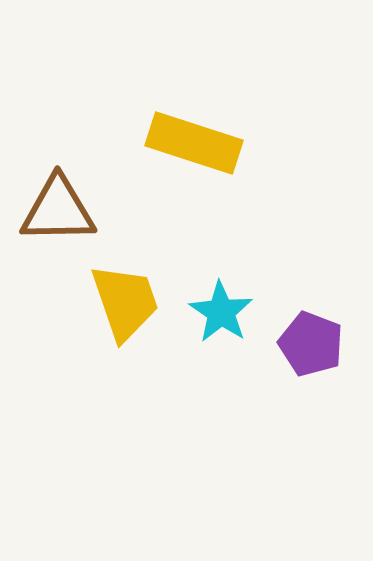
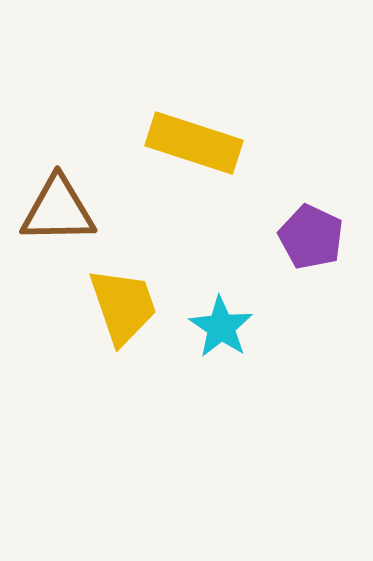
yellow trapezoid: moved 2 px left, 4 px down
cyan star: moved 15 px down
purple pentagon: moved 107 px up; rotated 4 degrees clockwise
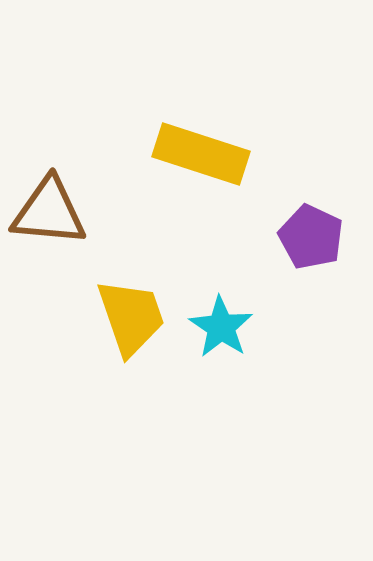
yellow rectangle: moved 7 px right, 11 px down
brown triangle: moved 9 px left, 2 px down; rotated 6 degrees clockwise
yellow trapezoid: moved 8 px right, 11 px down
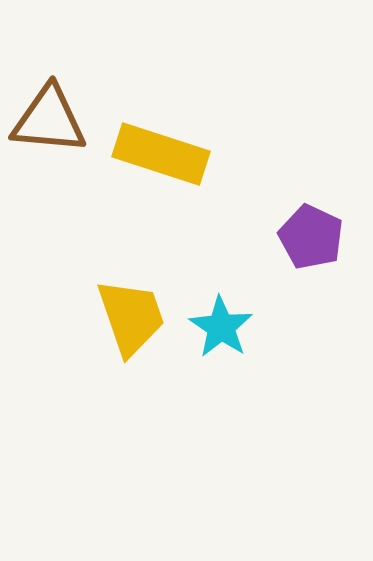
yellow rectangle: moved 40 px left
brown triangle: moved 92 px up
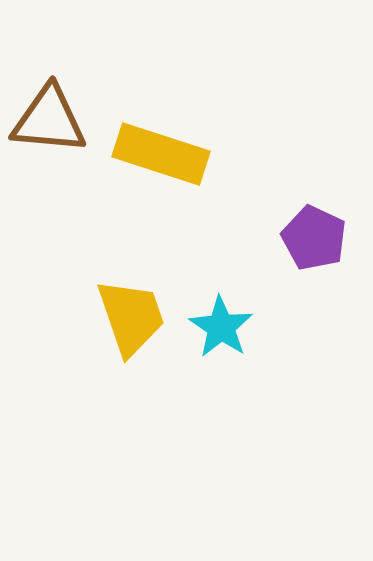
purple pentagon: moved 3 px right, 1 px down
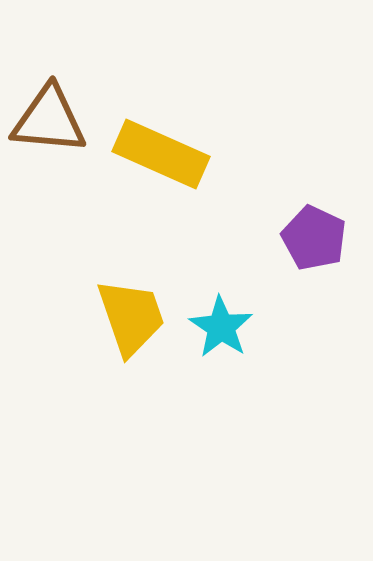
yellow rectangle: rotated 6 degrees clockwise
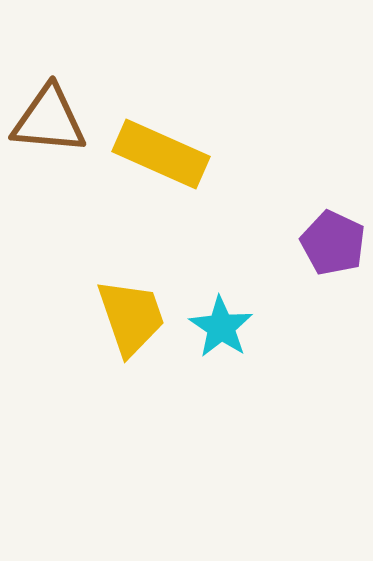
purple pentagon: moved 19 px right, 5 px down
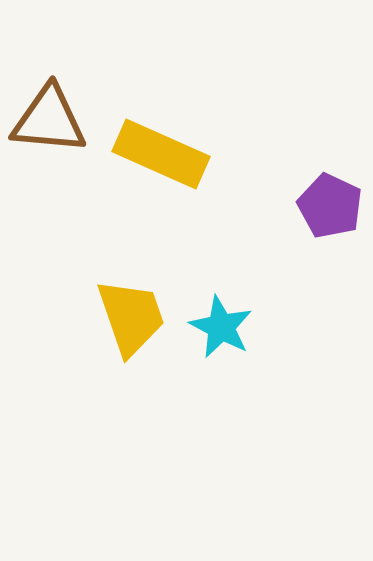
purple pentagon: moved 3 px left, 37 px up
cyan star: rotated 6 degrees counterclockwise
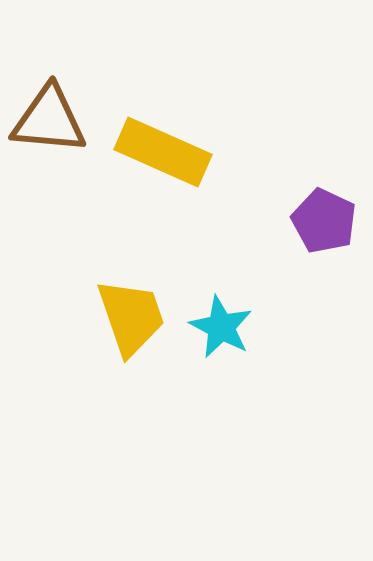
yellow rectangle: moved 2 px right, 2 px up
purple pentagon: moved 6 px left, 15 px down
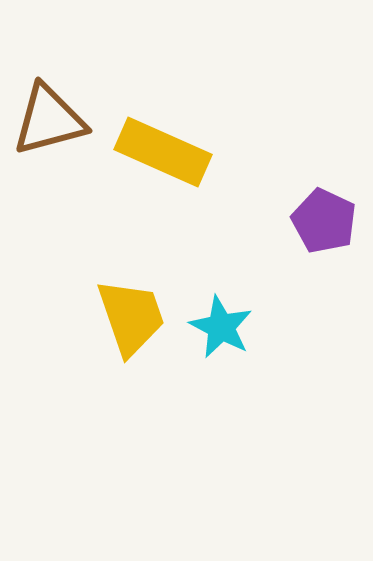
brown triangle: rotated 20 degrees counterclockwise
